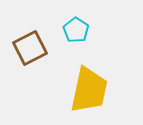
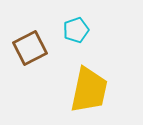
cyan pentagon: rotated 20 degrees clockwise
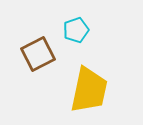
brown square: moved 8 px right, 6 px down
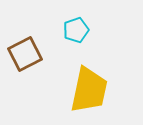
brown square: moved 13 px left
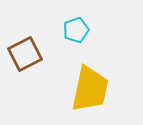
yellow trapezoid: moved 1 px right, 1 px up
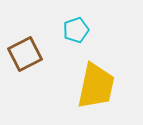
yellow trapezoid: moved 6 px right, 3 px up
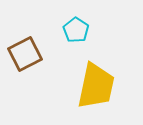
cyan pentagon: rotated 20 degrees counterclockwise
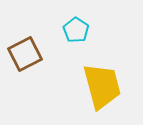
yellow trapezoid: moved 6 px right; rotated 27 degrees counterclockwise
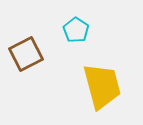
brown square: moved 1 px right
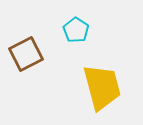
yellow trapezoid: moved 1 px down
